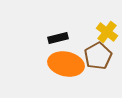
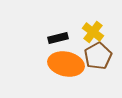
yellow cross: moved 14 px left
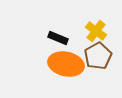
yellow cross: moved 3 px right, 1 px up
black rectangle: rotated 36 degrees clockwise
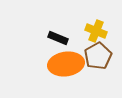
yellow cross: rotated 15 degrees counterclockwise
orange ellipse: rotated 20 degrees counterclockwise
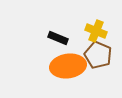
brown pentagon: moved 1 px up; rotated 20 degrees counterclockwise
orange ellipse: moved 2 px right, 2 px down
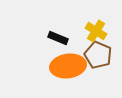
yellow cross: rotated 10 degrees clockwise
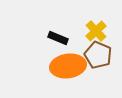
yellow cross: rotated 15 degrees clockwise
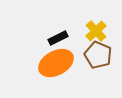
black rectangle: rotated 48 degrees counterclockwise
orange ellipse: moved 12 px left, 3 px up; rotated 20 degrees counterclockwise
